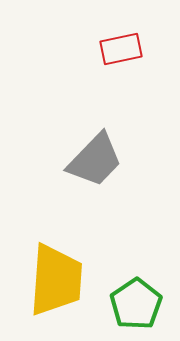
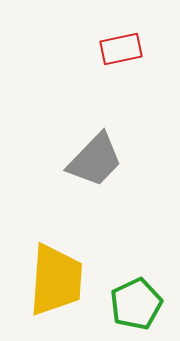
green pentagon: rotated 9 degrees clockwise
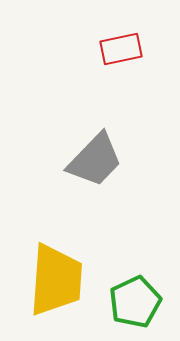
green pentagon: moved 1 px left, 2 px up
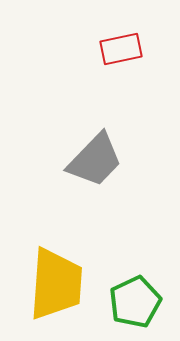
yellow trapezoid: moved 4 px down
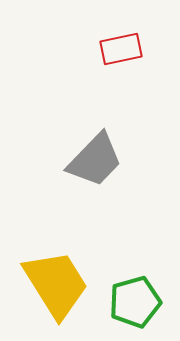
yellow trapezoid: rotated 36 degrees counterclockwise
green pentagon: rotated 9 degrees clockwise
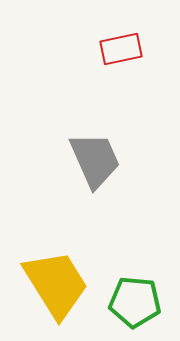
gray trapezoid: rotated 68 degrees counterclockwise
green pentagon: rotated 21 degrees clockwise
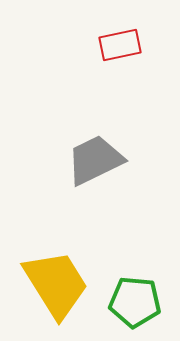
red rectangle: moved 1 px left, 4 px up
gray trapezoid: rotated 92 degrees counterclockwise
